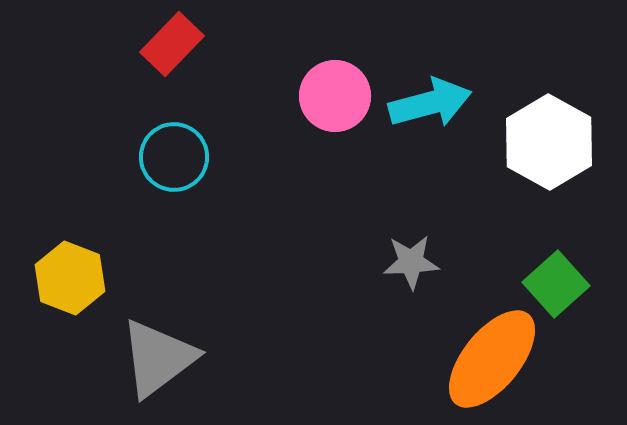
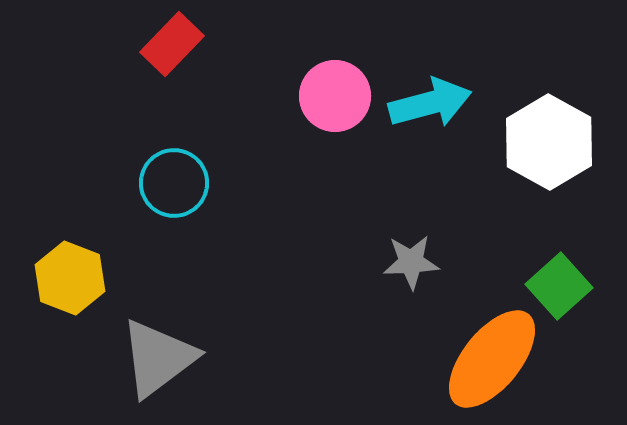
cyan circle: moved 26 px down
green square: moved 3 px right, 2 px down
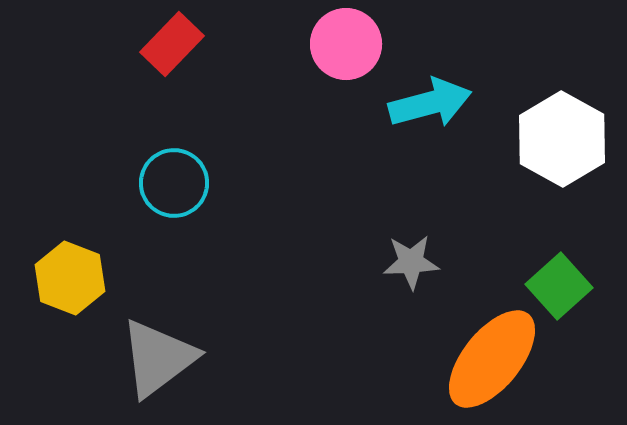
pink circle: moved 11 px right, 52 px up
white hexagon: moved 13 px right, 3 px up
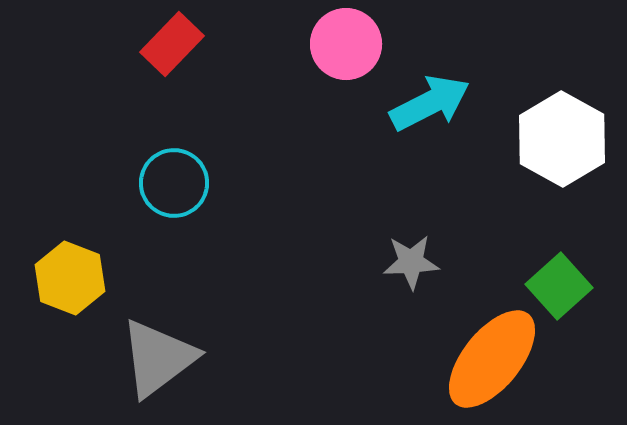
cyan arrow: rotated 12 degrees counterclockwise
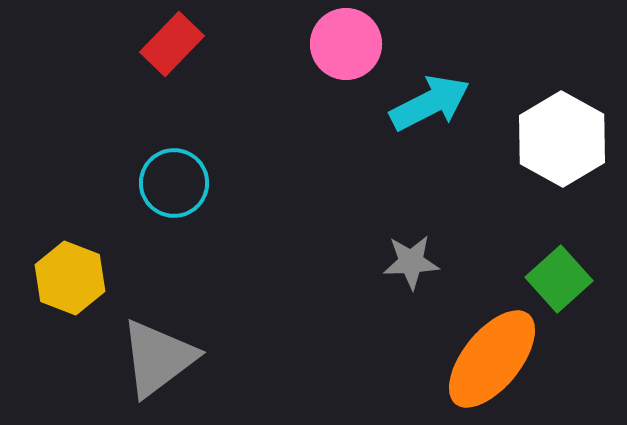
green square: moved 7 px up
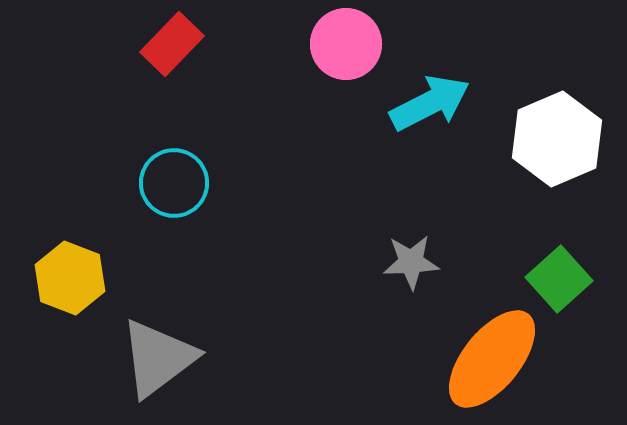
white hexagon: moved 5 px left; rotated 8 degrees clockwise
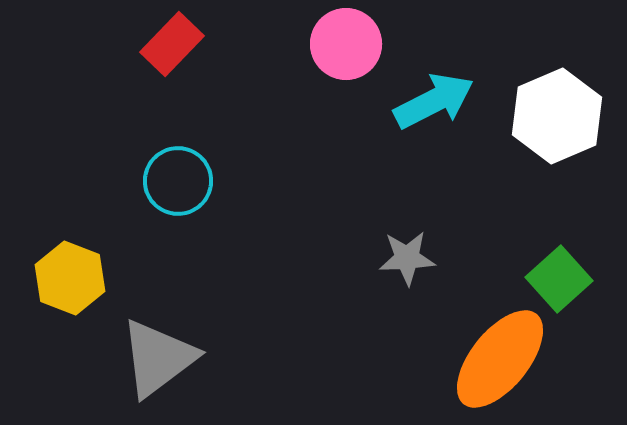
cyan arrow: moved 4 px right, 2 px up
white hexagon: moved 23 px up
cyan circle: moved 4 px right, 2 px up
gray star: moved 4 px left, 4 px up
orange ellipse: moved 8 px right
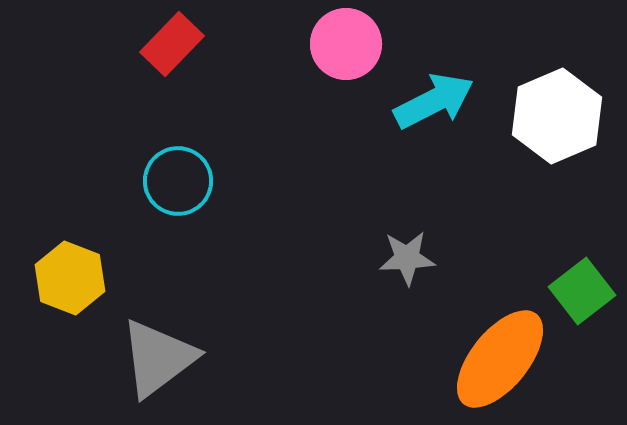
green square: moved 23 px right, 12 px down; rotated 4 degrees clockwise
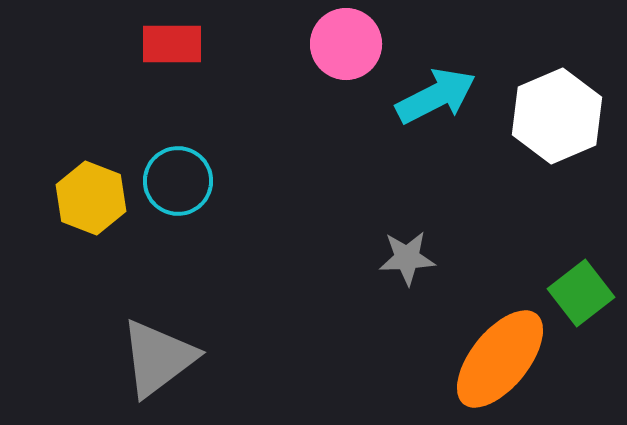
red rectangle: rotated 46 degrees clockwise
cyan arrow: moved 2 px right, 5 px up
yellow hexagon: moved 21 px right, 80 px up
green square: moved 1 px left, 2 px down
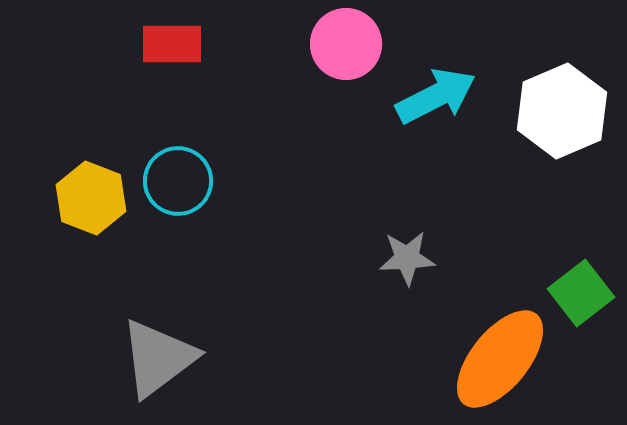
white hexagon: moved 5 px right, 5 px up
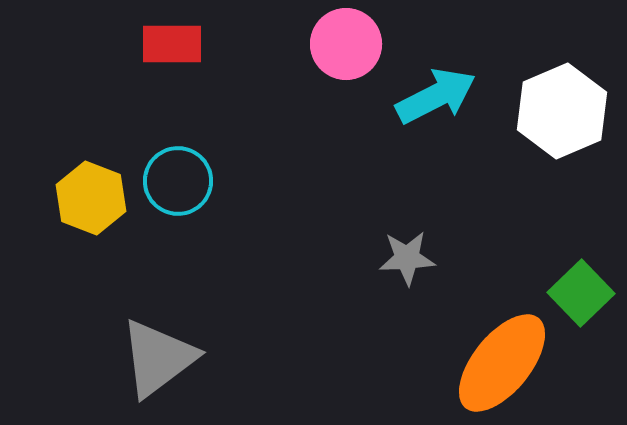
green square: rotated 6 degrees counterclockwise
orange ellipse: moved 2 px right, 4 px down
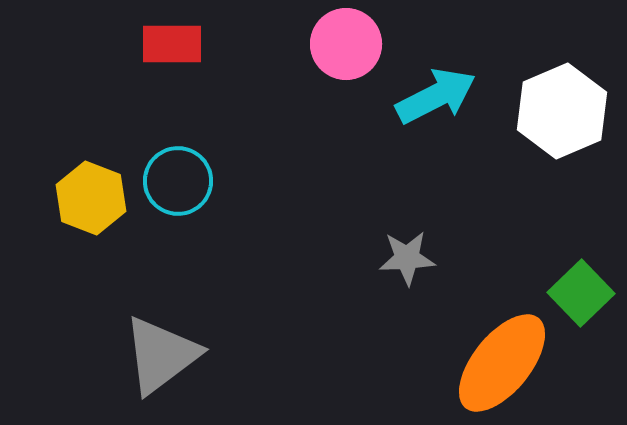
gray triangle: moved 3 px right, 3 px up
